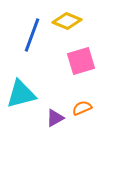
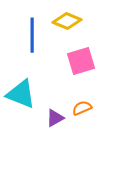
blue line: rotated 20 degrees counterclockwise
cyan triangle: rotated 36 degrees clockwise
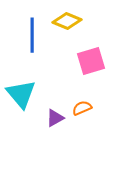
pink square: moved 10 px right
cyan triangle: rotated 28 degrees clockwise
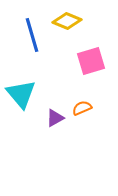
blue line: rotated 16 degrees counterclockwise
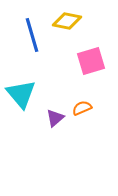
yellow diamond: rotated 12 degrees counterclockwise
purple triangle: rotated 12 degrees counterclockwise
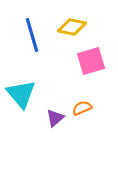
yellow diamond: moved 5 px right, 6 px down
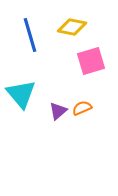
blue line: moved 2 px left
purple triangle: moved 3 px right, 7 px up
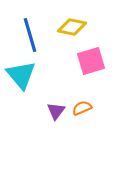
cyan triangle: moved 19 px up
purple triangle: moved 2 px left; rotated 12 degrees counterclockwise
